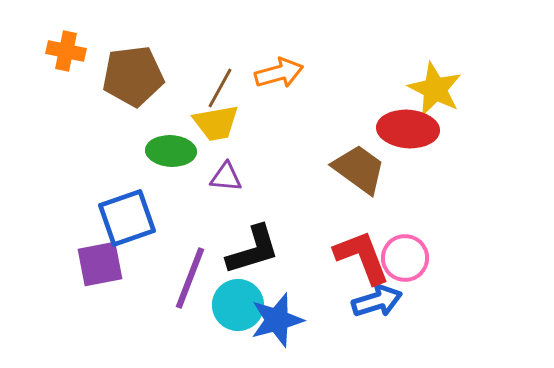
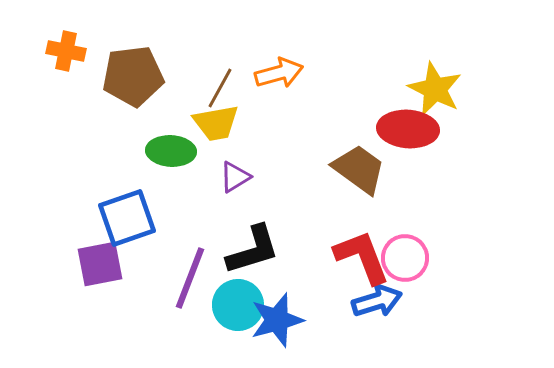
purple triangle: moved 9 px right; rotated 36 degrees counterclockwise
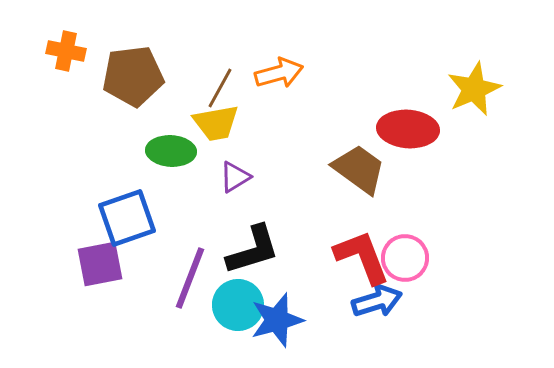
yellow star: moved 39 px right; rotated 22 degrees clockwise
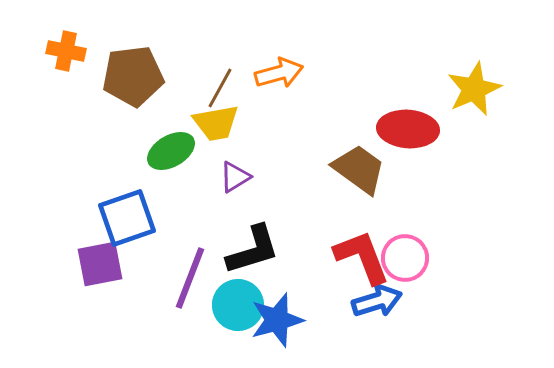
green ellipse: rotated 33 degrees counterclockwise
